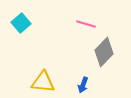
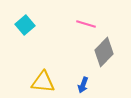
cyan square: moved 4 px right, 2 px down
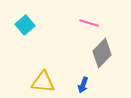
pink line: moved 3 px right, 1 px up
gray diamond: moved 2 px left, 1 px down
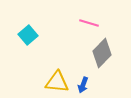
cyan square: moved 3 px right, 10 px down
yellow triangle: moved 14 px right
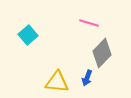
blue arrow: moved 4 px right, 7 px up
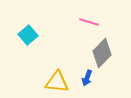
pink line: moved 1 px up
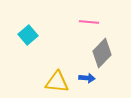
pink line: rotated 12 degrees counterclockwise
blue arrow: rotated 105 degrees counterclockwise
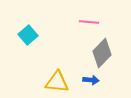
blue arrow: moved 4 px right, 2 px down
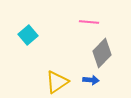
yellow triangle: rotated 40 degrees counterclockwise
